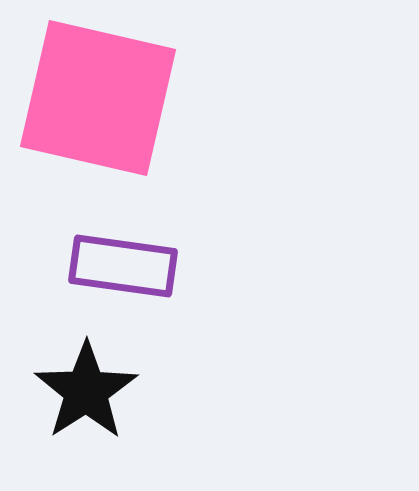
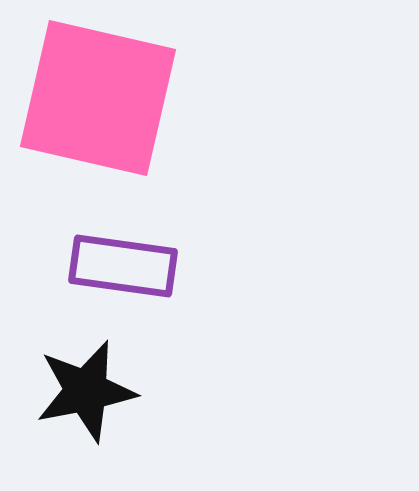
black star: rotated 22 degrees clockwise
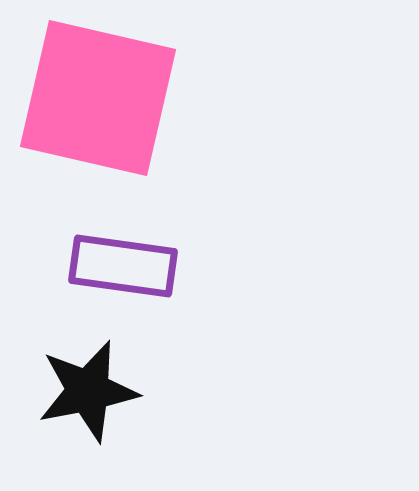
black star: moved 2 px right
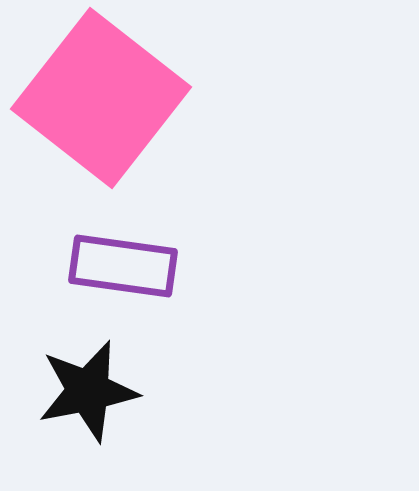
pink square: moved 3 px right; rotated 25 degrees clockwise
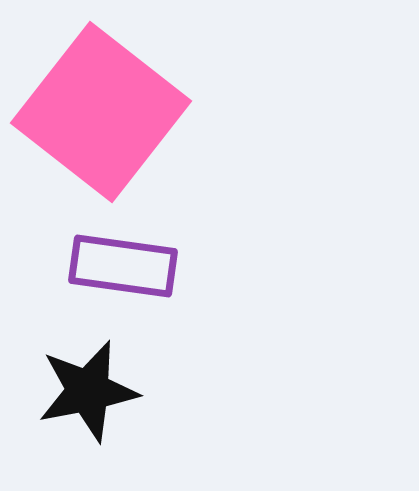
pink square: moved 14 px down
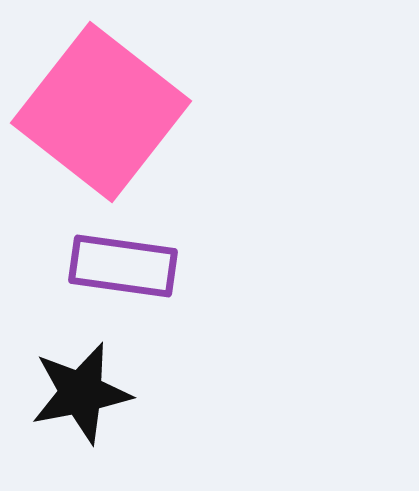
black star: moved 7 px left, 2 px down
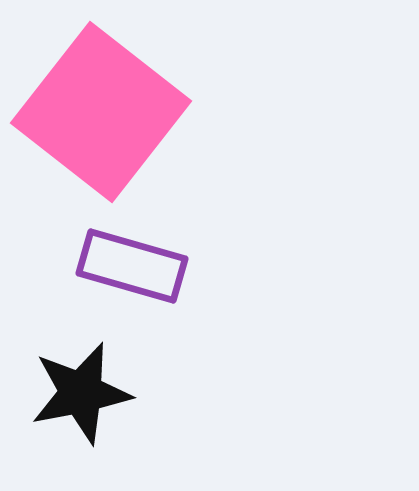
purple rectangle: moved 9 px right; rotated 8 degrees clockwise
